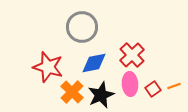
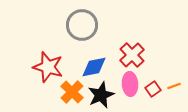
gray circle: moved 2 px up
blue diamond: moved 4 px down
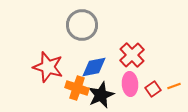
orange cross: moved 5 px right, 4 px up; rotated 25 degrees counterclockwise
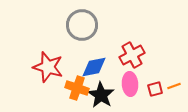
red cross: rotated 15 degrees clockwise
red square: moved 2 px right; rotated 21 degrees clockwise
black star: rotated 16 degrees counterclockwise
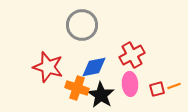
red square: moved 2 px right
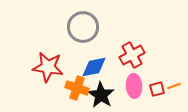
gray circle: moved 1 px right, 2 px down
red star: rotated 8 degrees counterclockwise
pink ellipse: moved 4 px right, 2 px down
